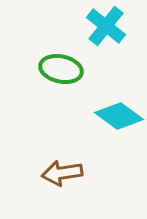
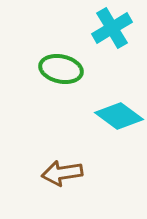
cyan cross: moved 6 px right, 2 px down; rotated 21 degrees clockwise
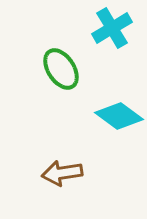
green ellipse: rotated 45 degrees clockwise
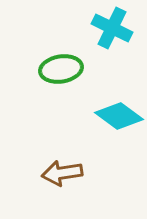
cyan cross: rotated 33 degrees counterclockwise
green ellipse: rotated 66 degrees counterclockwise
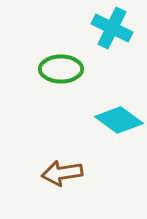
green ellipse: rotated 9 degrees clockwise
cyan diamond: moved 4 px down
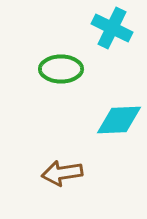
cyan diamond: rotated 39 degrees counterclockwise
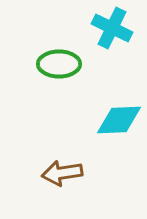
green ellipse: moved 2 px left, 5 px up
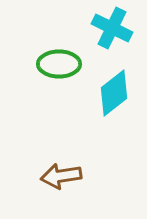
cyan diamond: moved 5 px left, 27 px up; rotated 36 degrees counterclockwise
brown arrow: moved 1 px left, 3 px down
